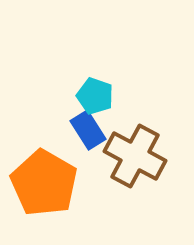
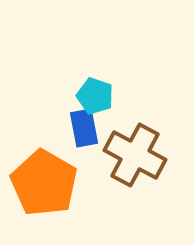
blue rectangle: moved 4 px left, 2 px up; rotated 21 degrees clockwise
brown cross: moved 1 px up
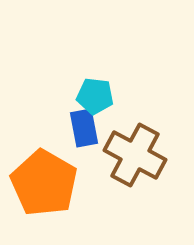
cyan pentagon: rotated 12 degrees counterclockwise
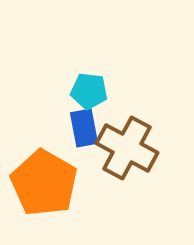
cyan pentagon: moved 6 px left, 5 px up
brown cross: moved 8 px left, 7 px up
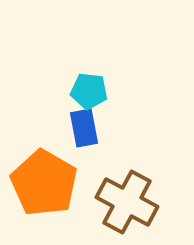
brown cross: moved 54 px down
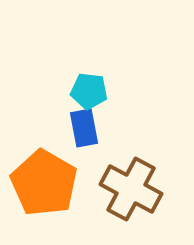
brown cross: moved 4 px right, 13 px up
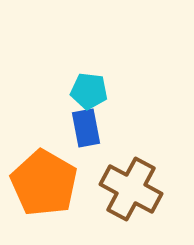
blue rectangle: moved 2 px right
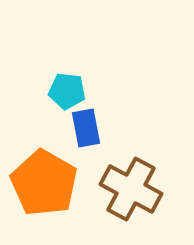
cyan pentagon: moved 22 px left
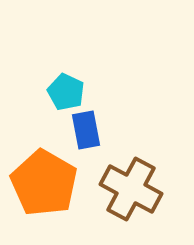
cyan pentagon: moved 1 px left, 1 px down; rotated 18 degrees clockwise
blue rectangle: moved 2 px down
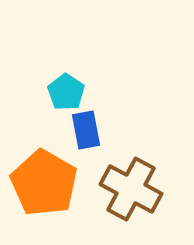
cyan pentagon: rotated 9 degrees clockwise
